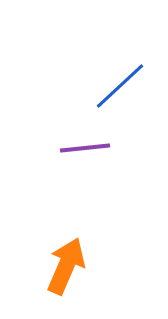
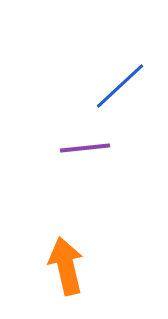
orange arrow: rotated 36 degrees counterclockwise
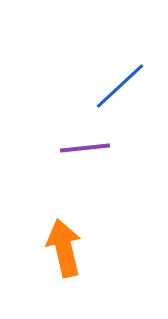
orange arrow: moved 2 px left, 18 px up
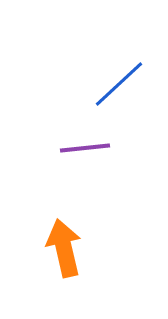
blue line: moved 1 px left, 2 px up
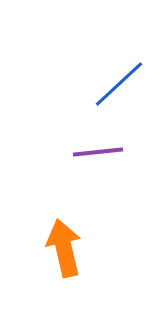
purple line: moved 13 px right, 4 px down
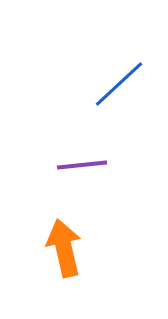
purple line: moved 16 px left, 13 px down
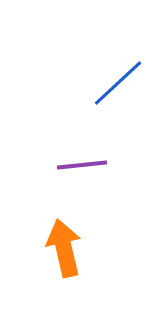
blue line: moved 1 px left, 1 px up
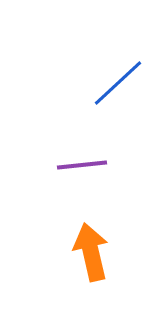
orange arrow: moved 27 px right, 4 px down
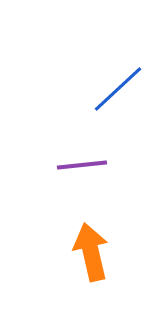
blue line: moved 6 px down
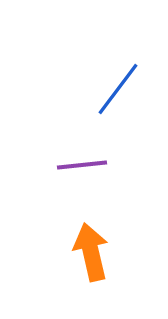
blue line: rotated 10 degrees counterclockwise
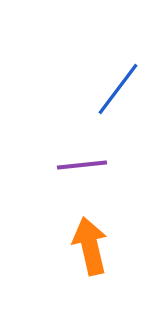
orange arrow: moved 1 px left, 6 px up
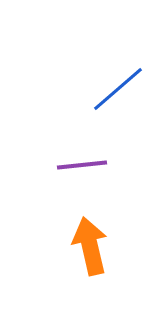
blue line: rotated 12 degrees clockwise
